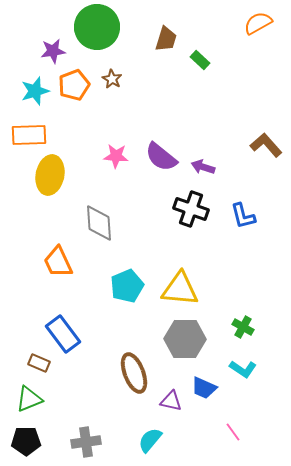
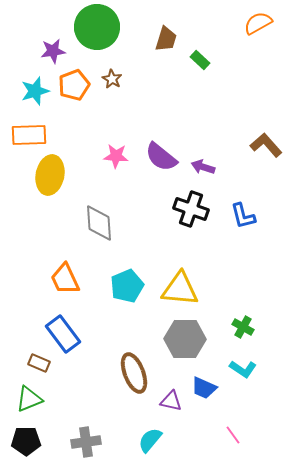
orange trapezoid: moved 7 px right, 17 px down
pink line: moved 3 px down
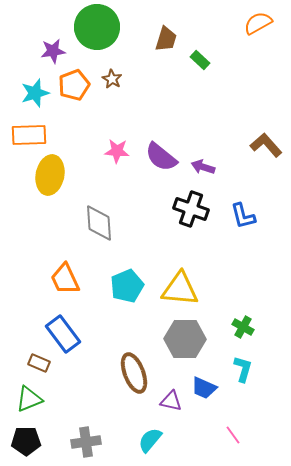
cyan star: moved 2 px down
pink star: moved 1 px right, 5 px up
cyan L-shape: rotated 108 degrees counterclockwise
